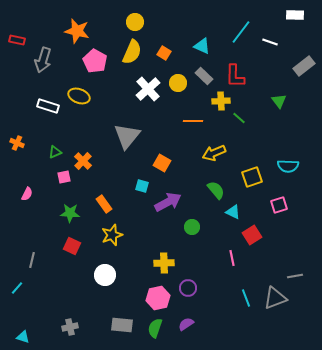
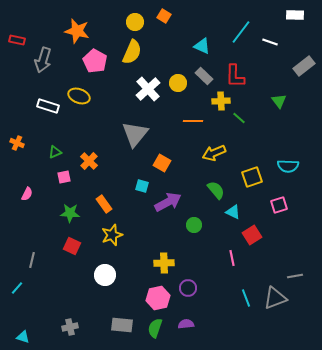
orange square at (164, 53): moved 37 px up
gray triangle at (127, 136): moved 8 px right, 2 px up
orange cross at (83, 161): moved 6 px right
green circle at (192, 227): moved 2 px right, 2 px up
purple semicircle at (186, 324): rotated 28 degrees clockwise
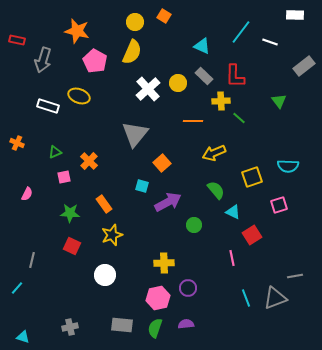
orange square at (162, 163): rotated 18 degrees clockwise
